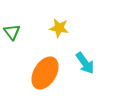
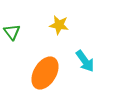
yellow star: moved 3 px up
cyan arrow: moved 2 px up
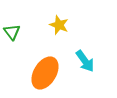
yellow star: rotated 12 degrees clockwise
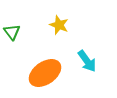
cyan arrow: moved 2 px right
orange ellipse: rotated 24 degrees clockwise
